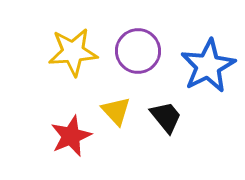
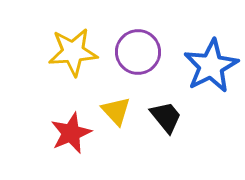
purple circle: moved 1 px down
blue star: moved 3 px right
red star: moved 3 px up
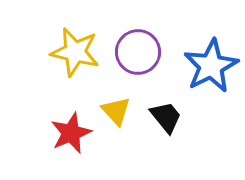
yellow star: moved 2 px right; rotated 18 degrees clockwise
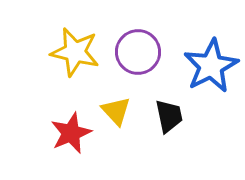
black trapezoid: moved 3 px right, 1 px up; rotated 27 degrees clockwise
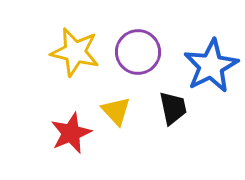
black trapezoid: moved 4 px right, 8 px up
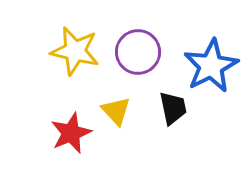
yellow star: moved 1 px up
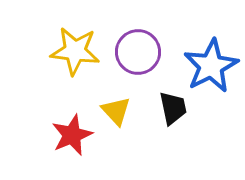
yellow star: rotated 6 degrees counterclockwise
red star: moved 1 px right, 2 px down
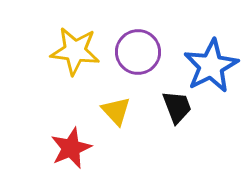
black trapezoid: moved 4 px right, 1 px up; rotated 9 degrees counterclockwise
red star: moved 1 px left, 13 px down
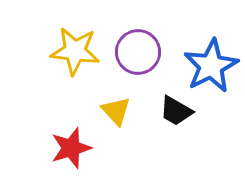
black trapezoid: moved 1 px left, 4 px down; rotated 141 degrees clockwise
red star: rotated 6 degrees clockwise
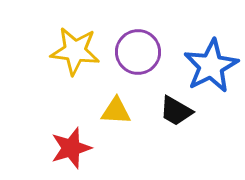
yellow triangle: rotated 44 degrees counterclockwise
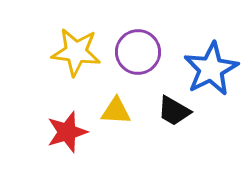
yellow star: moved 1 px right, 1 px down
blue star: moved 3 px down
black trapezoid: moved 2 px left
red star: moved 4 px left, 16 px up
